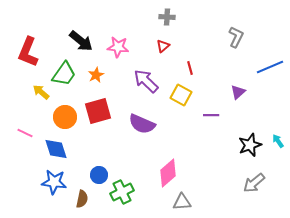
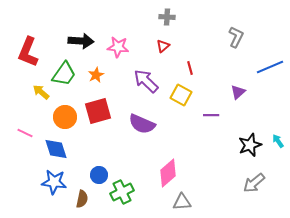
black arrow: rotated 35 degrees counterclockwise
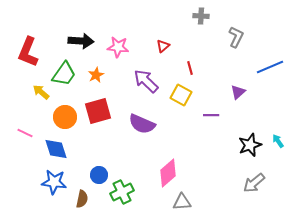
gray cross: moved 34 px right, 1 px up
